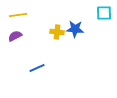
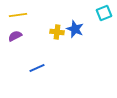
cyan square: rotated 21 degrees counterclockwise
blue star: rotated 18 degrees clockwise
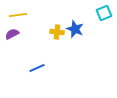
purple semicircle: moved 3 px left, 2 px up
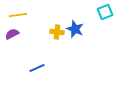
cyan square: moved 1 px right, 1 px up
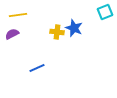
blue star: moved 1 px left, 1 px up
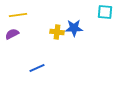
cyan square: rotated 28 degrees clockwise
blue star: rotated 24 degrees counterclockwise
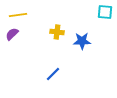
blue star: moved 8 px right, 13 px down
purple semicircle: rotated 16 degrees counterclockwise
blue line: moved 16 px right, 6 px down; rotated 21 degrees counterclockwise
